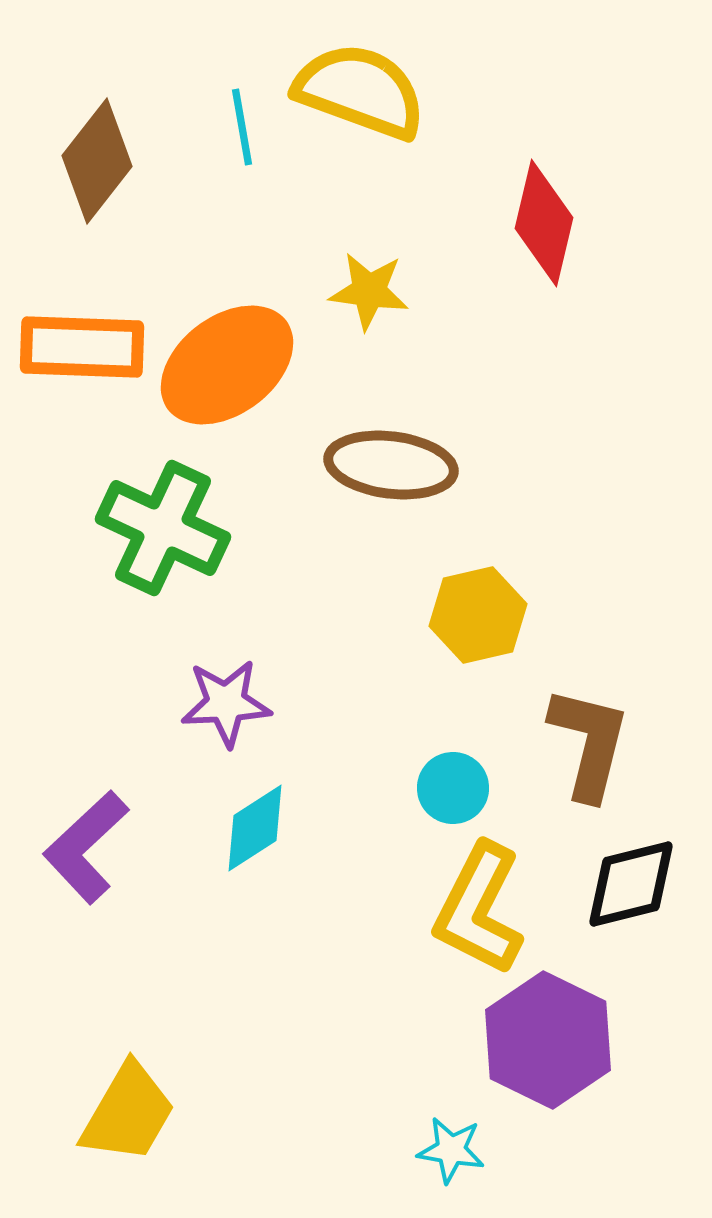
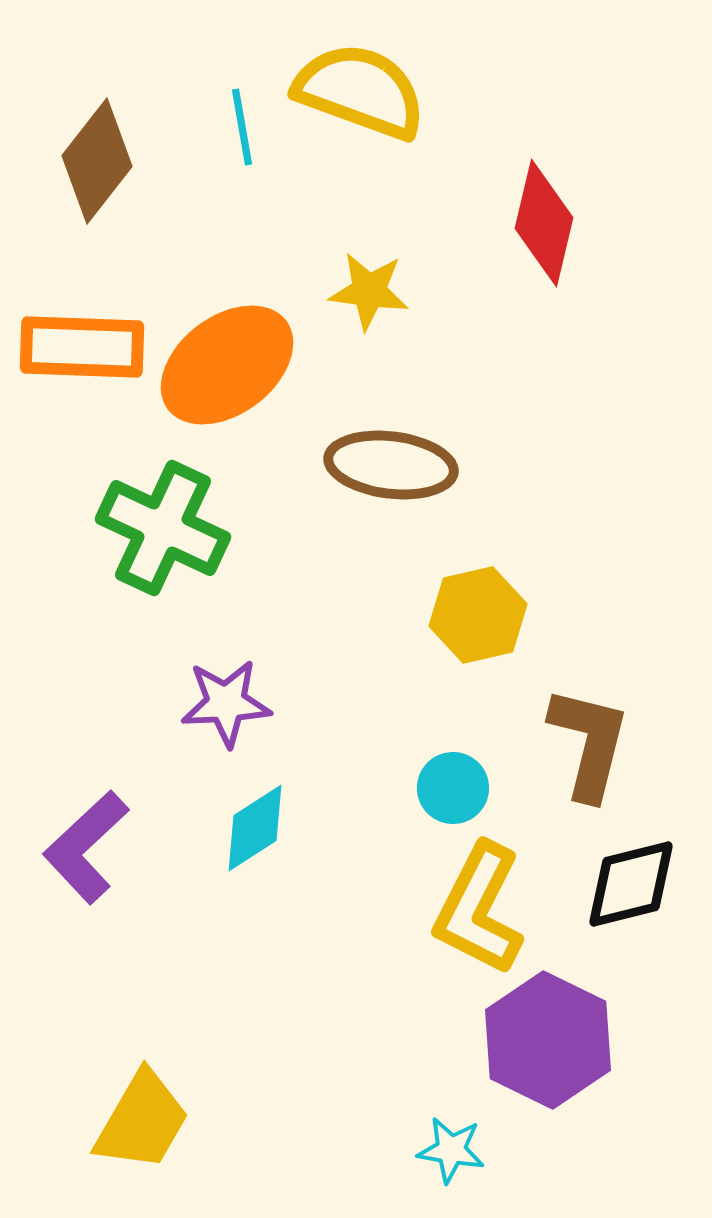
yellow trapezoid: moved 14 px right, 8 px down
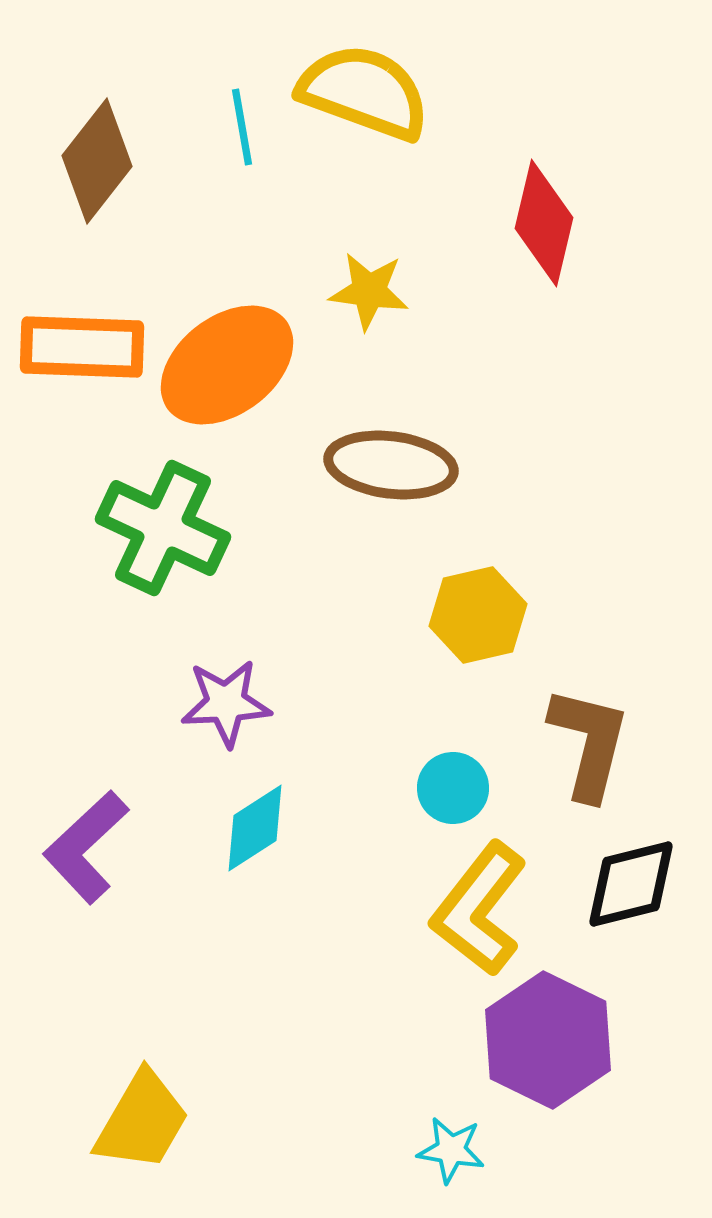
yellow semicircle: moved 4 px right, 1 px down
yellow L-shape: rotated 11 degrees clockwise
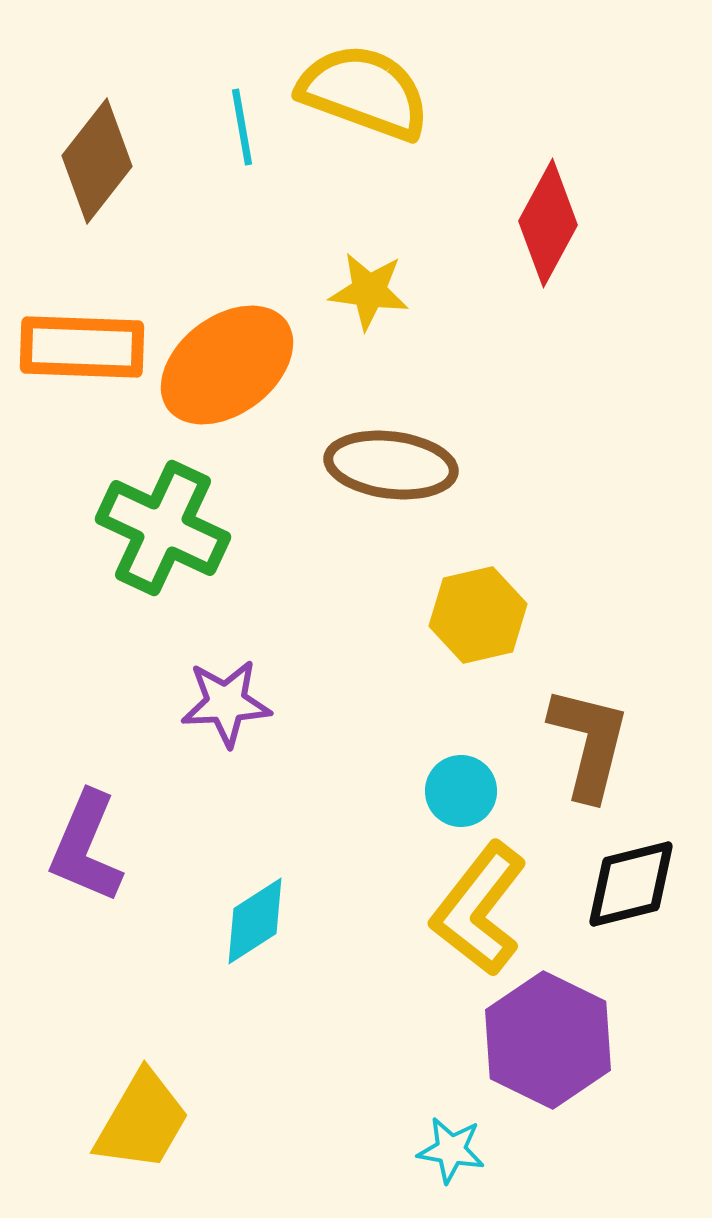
red diamond: moved 4 px right; rotated 15 degrees clockwise
cyan circle: moved 8 px right, 3 px down
cyan diamond: moved 93 px down
purple L-shape: rotated 24 degrees counterclockwise
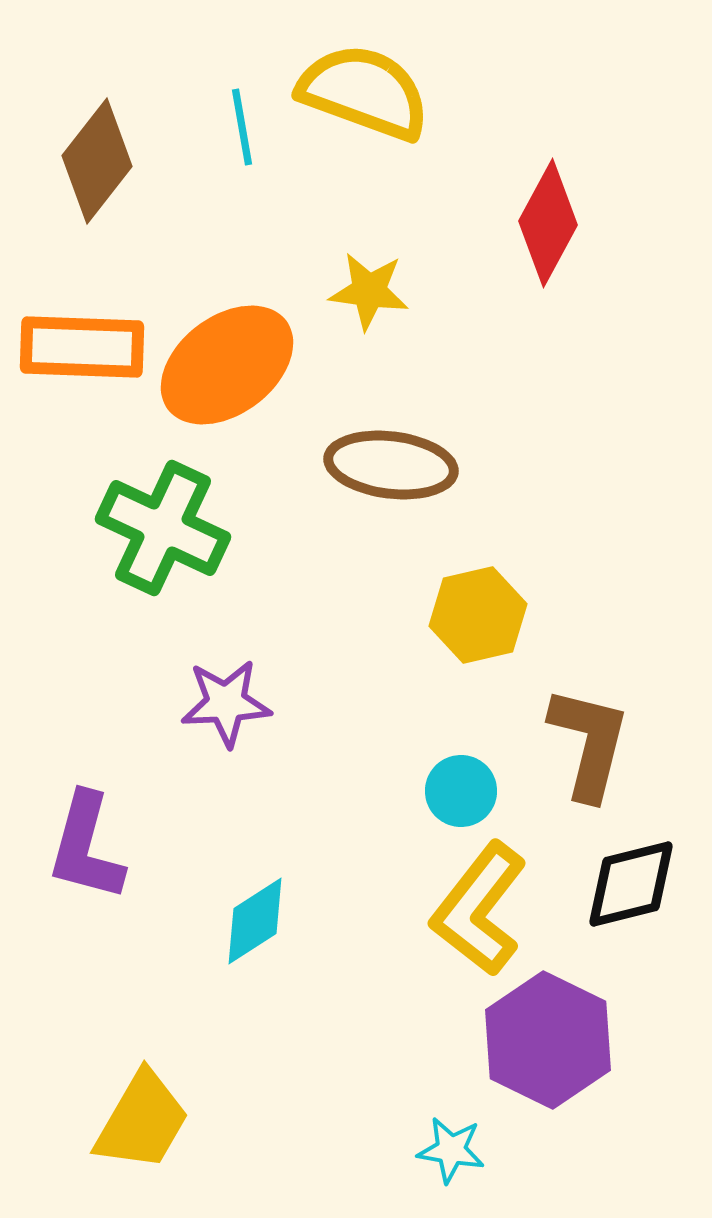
purple L-shape: rotated 8 degrees counterclockwise
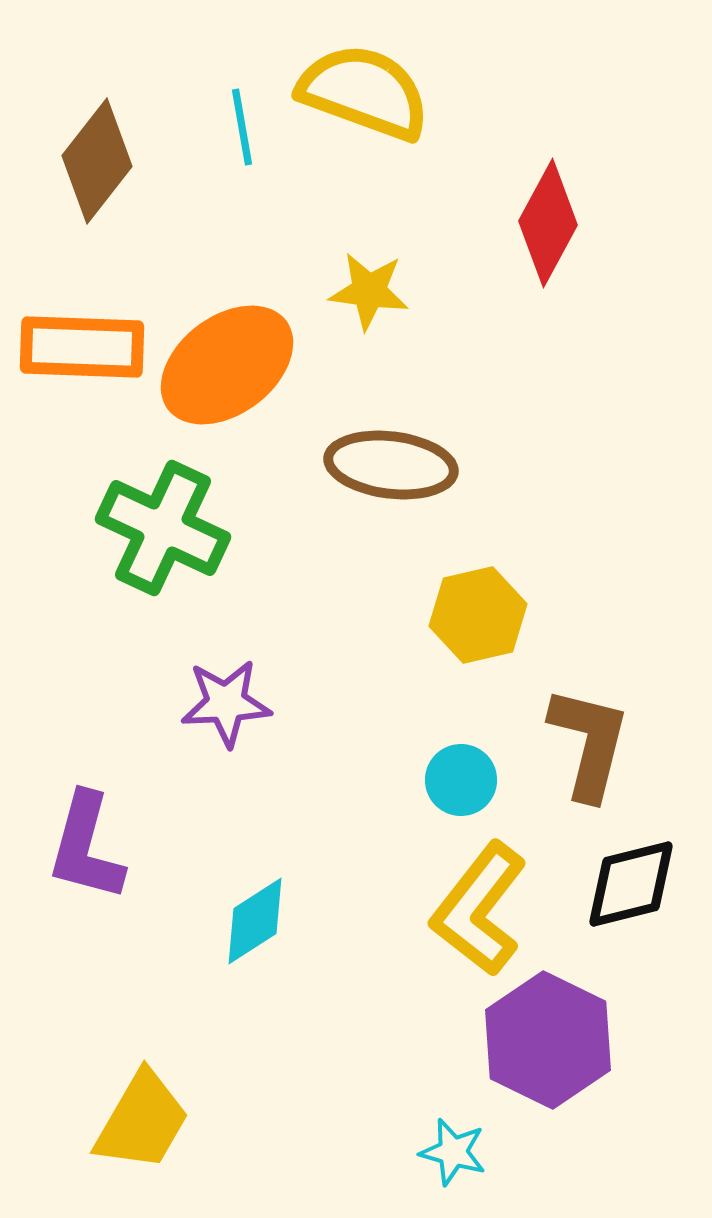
cyan circle: moved 11 px up
cyan star: moved 2 px right, 2 px down; rotated 6 degrees clockwise
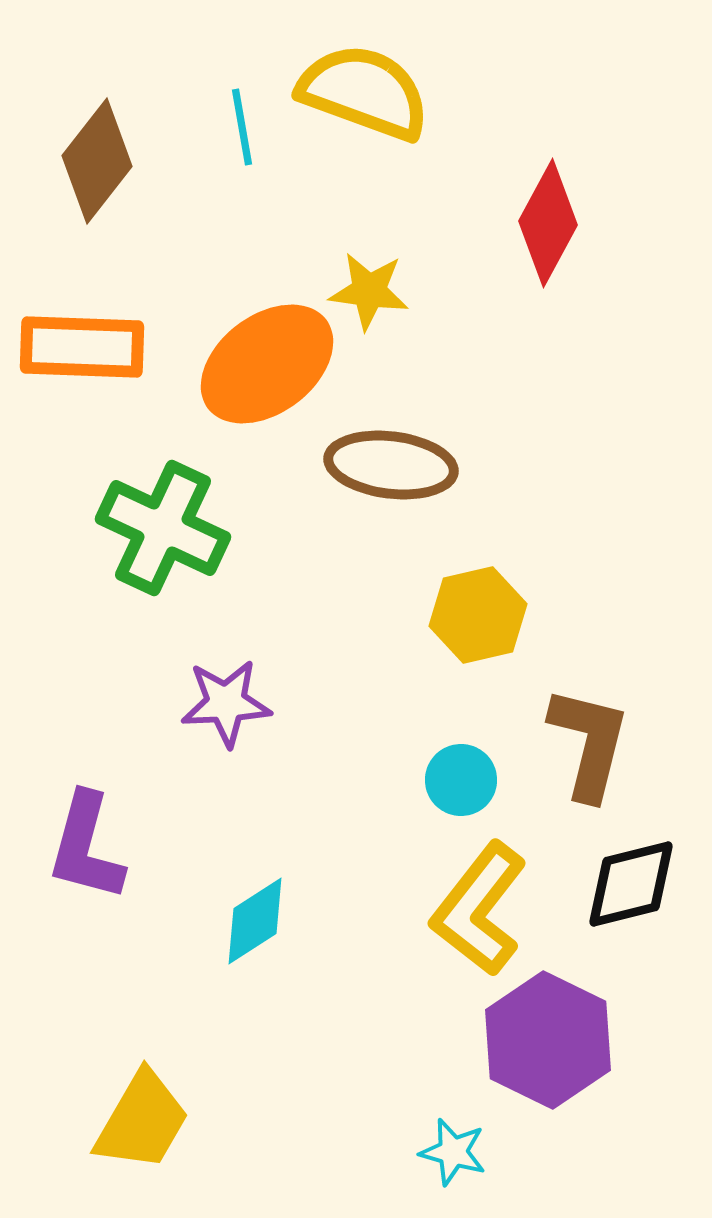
orange ellipse: moved 40 px right, 1 px up
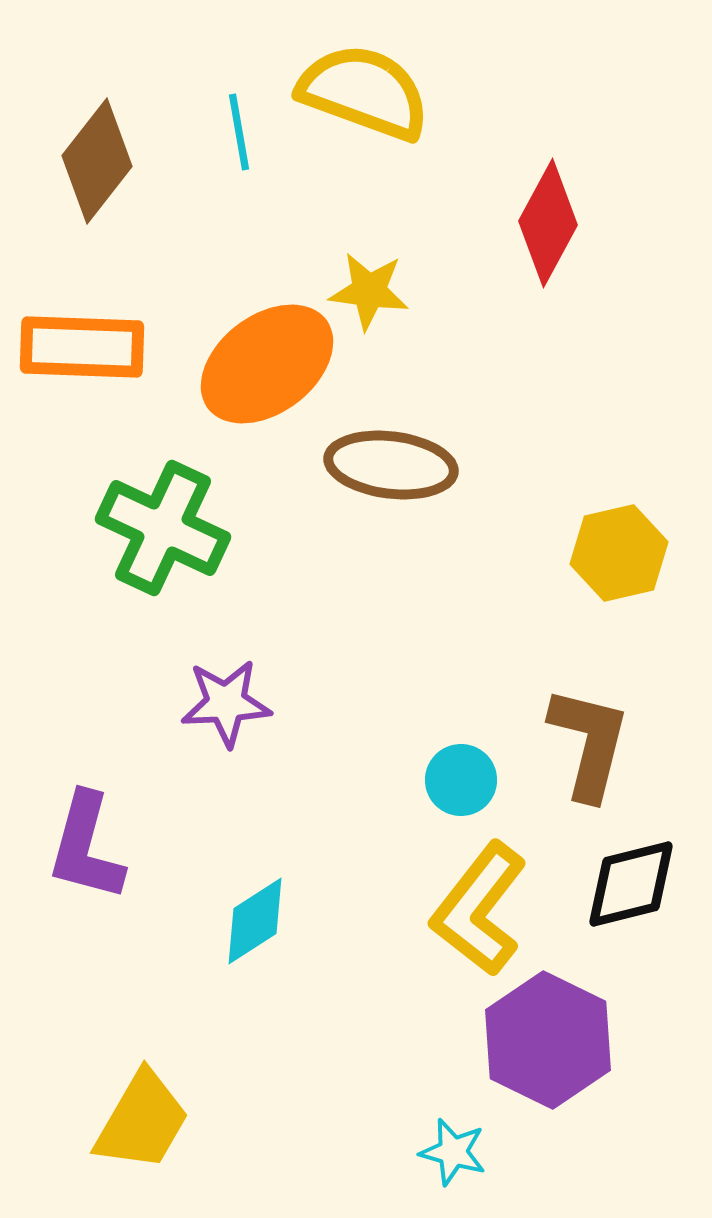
cyan line: moved 3 px left, 5 px down
yellow hexagon: moved 141 px right, 62 px up
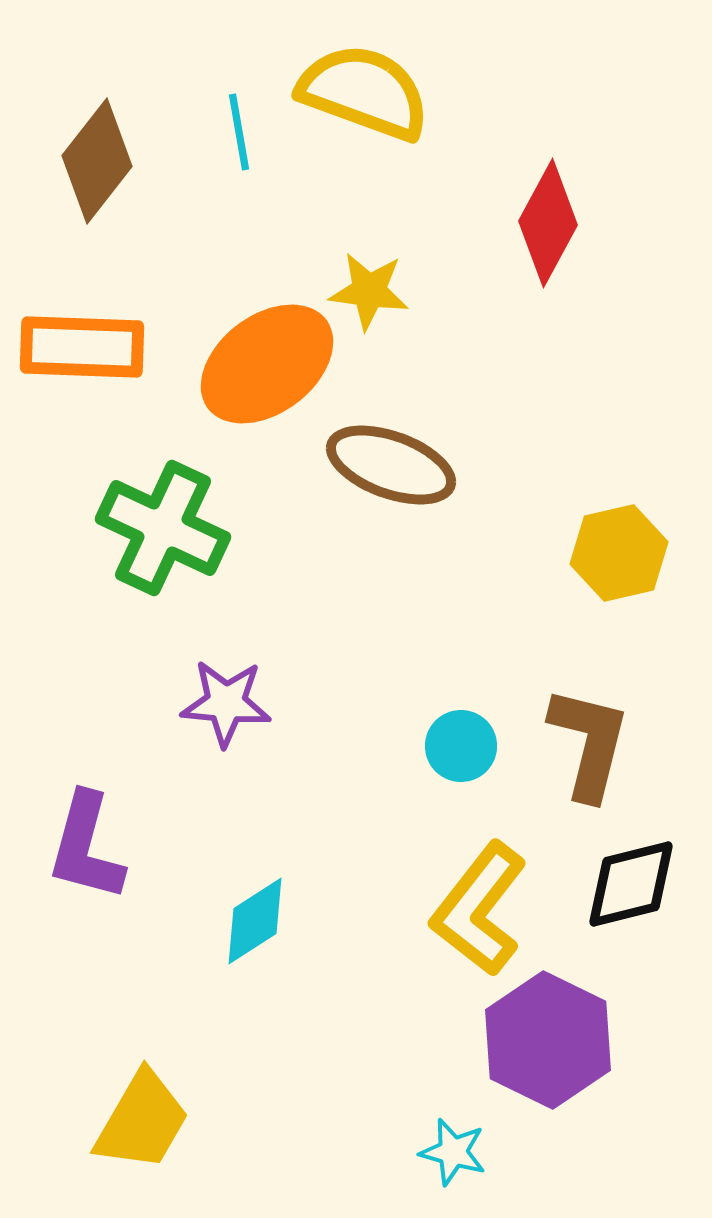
brown ellipse: rotated 13 degrees clockwise
purple star: rotated 8 degrees clockwise
cyan circle: moved 34 px up
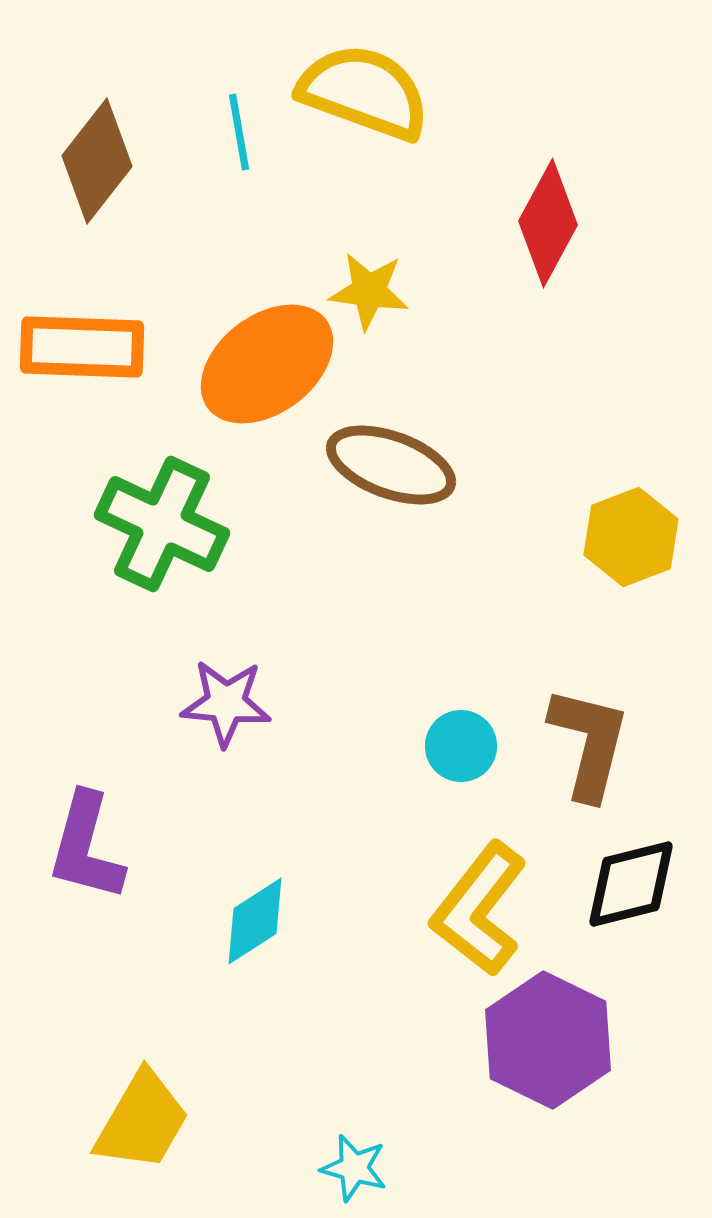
green cross: moved 1 px left, 4 px up
yellow hexagon: moved 12 px right, 16 px up; rotated 8 degrees counterclockwise
cyan star: moved 99 px left, 16 px down
